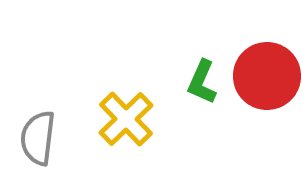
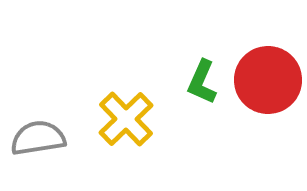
red circle: moved 1 px right, 4 px down
gray semicircle: rotated 74 degrees clockwise
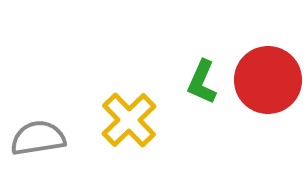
yellow cross: moved 3 px right, 1 px down
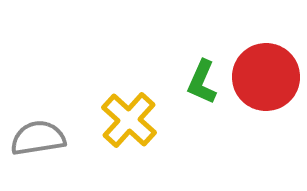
red circle: moved 2 px left, 3 px up
yellow cross: rotated 4 degrees counterclockwise
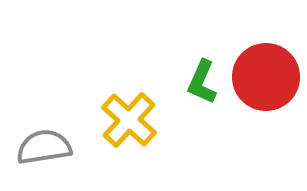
gray semicircle: moved 6 px right, 9 px down
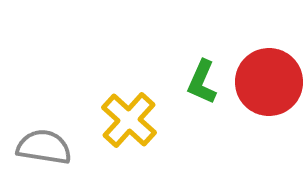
red circle: moved 3 px right, 5 px down
gray semicircle: rotated 18 degrees clockwise
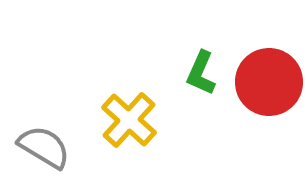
green L-shape: moved 1 px left, 9 px up
gray semicircle: rotated 22 degrees clockwise
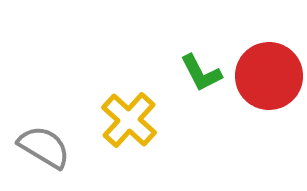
green L-shape: rotated 51 degrees counterclockwise
red circle: moved 6 px up
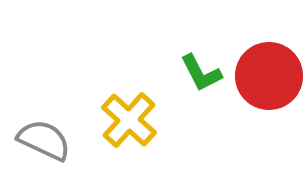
gray semicircle: moved 7 px up; rotated 6 degrees counterclockwise
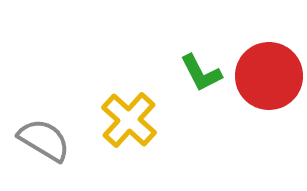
gray semicircle: rotated 6 degrees clockwise
